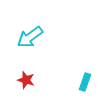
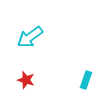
cyan rectangle: moved 1 px right, 2 px up
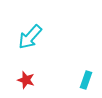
cyan arrow: rotated 12 degrees counterclockwise
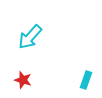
red star: moved 3 px left
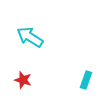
cyan arrow: rotated 80 degrees clockwise
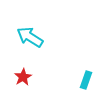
red star: moved 3 px up; rotated 24 degrees clockwise
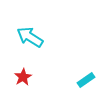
cyan rectangle: rotated 36 degrees clockwise
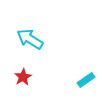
cyan arrow: moved 2 px down
